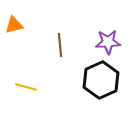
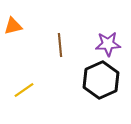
orange triangle: moved 1 px left, 1 px down
purple star: moved 2 px down
yellow line: moved 2 px left, 3 px down; rotated 50 degrees counterclockwise
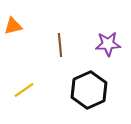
black hexagon: moved 12 px left, 10 px down
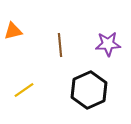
orange triangle: moved 5 px down
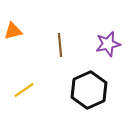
purple star: rotated 10 degrees counterclockwise
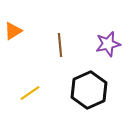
orange triangle: rotated 18 degrees counterclockwise
yellow line: moved 6 px right, 3 px down
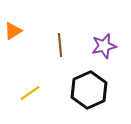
purple star: moved 4 px left, 2 px down
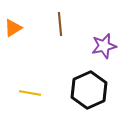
orange triangle: moved 3 px up
brown line: moved 21 px up
yellow line: rotated 45 degrees clockwise
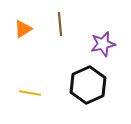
orange triangle: moved 10 px right, 1 px down
purple star: moved 1 px left, 2 px up
black hexagon: moved 1 px left, 5 px up
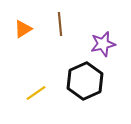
black hexagon: moved 3 px left, 4 px up
yellow line: moved 6 px right; rotated 45 degrees counterclockwise
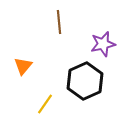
brown line: moved 1 px left, 2 px up
orange triangle: moved 37 px down; rotated 18 degrees counterclockwise
yellow line: moved 9 px right, 11 px down; rotated 20 degrees counterclockwise
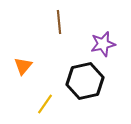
black hexagon: rotated 12 degrees clockwise
